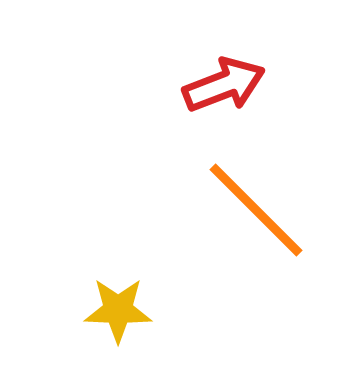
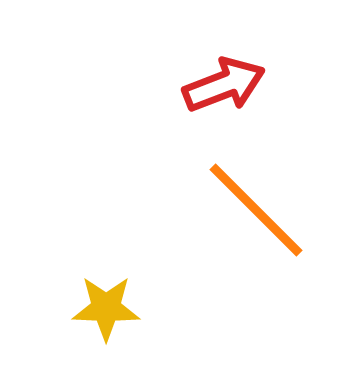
yellow star: moved 12 px left, 2 px up
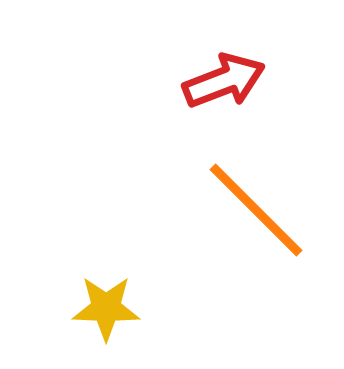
red arrow: moved 4 px up
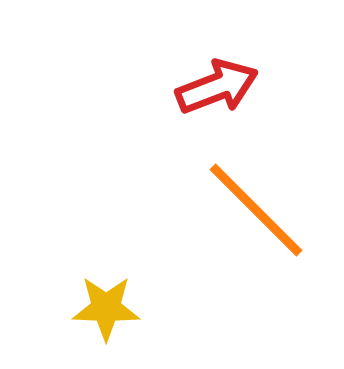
red arrow: moved 7 px left, 6 px down
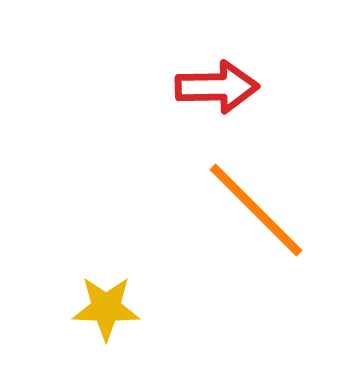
red arrow: rotated 20 degrees clockwise
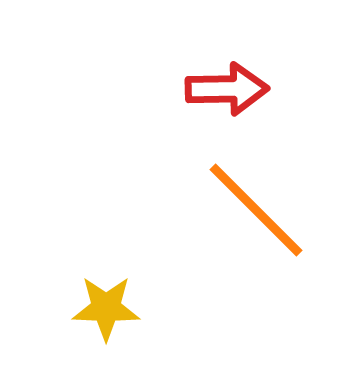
red arrow: moved 10 px right, 2 px down
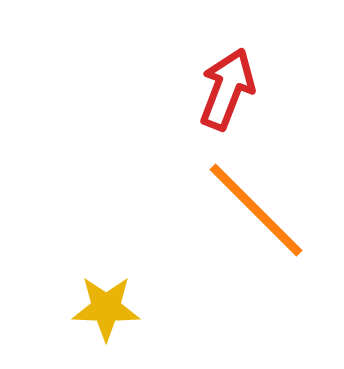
red arrow: rotated 68 degrees counterclockwise
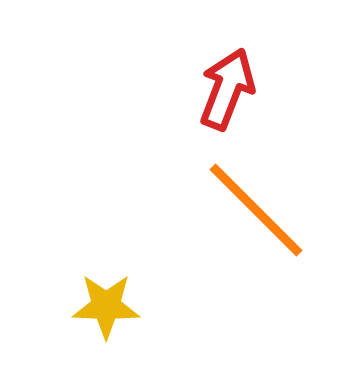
yellow star: moved 2 px up
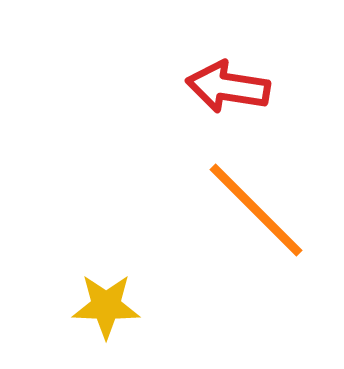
red arrow: moved 1 px right, 2 px up; rotated 102 degrees counterclockwise
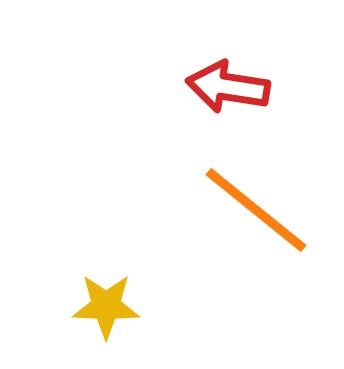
orange line: rotated 6 degrees counterclockwise
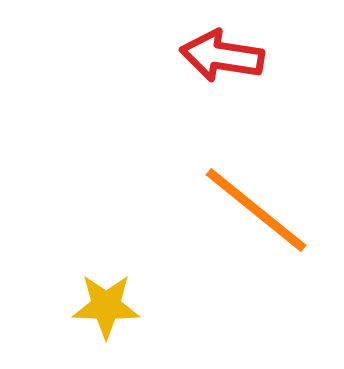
red arrow: moved 6 px left, 31 px up
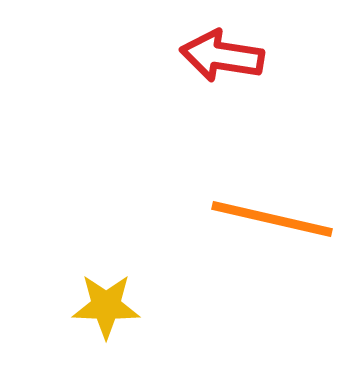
orange line: moved 16 px right, 9 px down; rotated 26 degrees counterclockwise
